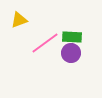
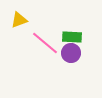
pink line: rotated 76 degrees clockwise
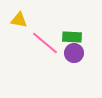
yellow triangle: rotated 30 degrees clockwise
purple circle: moved 3 px right
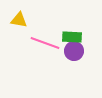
pink line: rotated 20 degrees counterclockwise
purple circle: moved 2 px up
